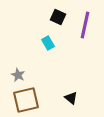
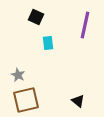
black square: moved 22 px left
cyan rectangle: rotated 24 degrees clockwise
black triangle: moved 7 px right, 3 px down
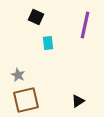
black triangle: rotated 48 degrees clockwise
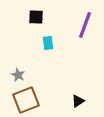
black square: rotated 21 degrees counterclockwise
purple line: rotated 8 degrees clockwise
brown square: rotated 8 degrees counterclockwise
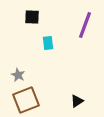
black square: moved 4 px left
black triangle: moved 1 px left
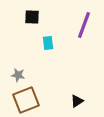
purple line: moved 1 px left
gray star: rotated 16 degrees counterclockwise
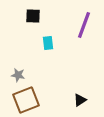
black square: moved 1 px right, 1 px up
black triangle: moved 3 px right, 1 px up
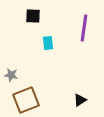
purple line: moved 3 px down; rotated 12 degrees counterclockwise
gray star: moved 7 px left
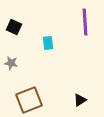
black square: moved 19 px left, 11 px down; rotated 21 degrees clockwise
purple line: moved 1 px right, 6 px up; rotated 12 degrees counterclockwise
gray star: moved 12 px up
brown square: moved 3 px right
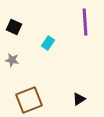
cyan rectangle: rotated 40 degrees clockwise
gray star: moved 1 px right, 3 px up
black triangle: moved 1 px left, 1 px up
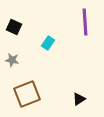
brown square: moved 2 px left, 6 px up
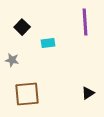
black square: moved 8 px right; rotated 21 degrees clockwise
cyan rectangle: rotated 48 degrees clockwise
brown square: rotated 16 degrees clockwise
black triangle: moved 9 px right, 6 px up
